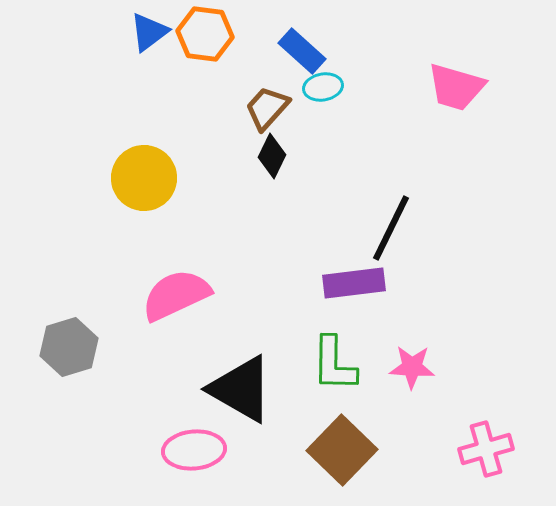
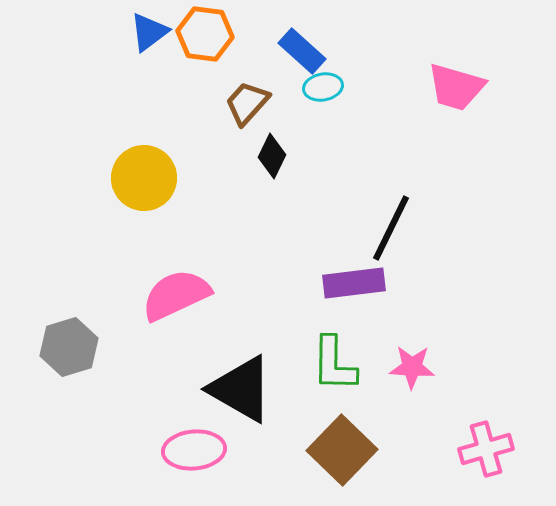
brown trapezoid: moved 20 px left, 5 px up
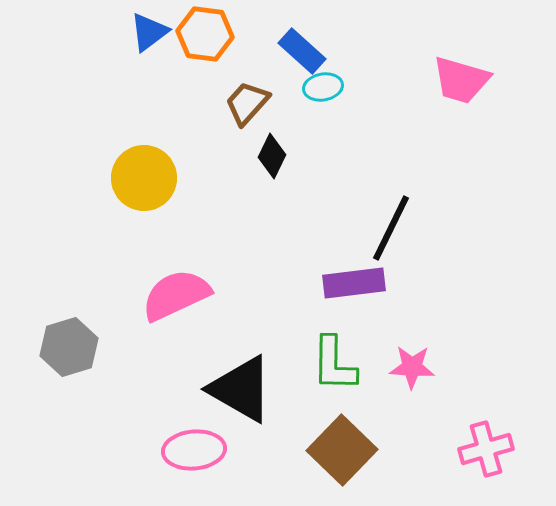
pink trapezoid: moved 5 px right, 7 px up
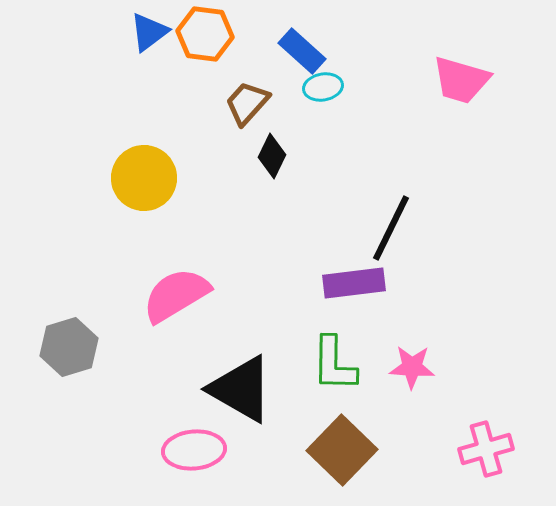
pink semicircle: rotated 6 degrees counterclockwise
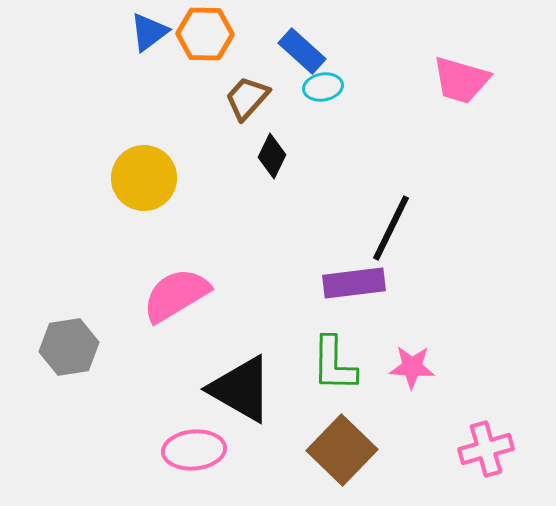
orange hexagon: rotated 6 degrees counterclockwise
brown trapezoid: moved 5 px up
gray hexagon: rotated 8 degrees clockwise
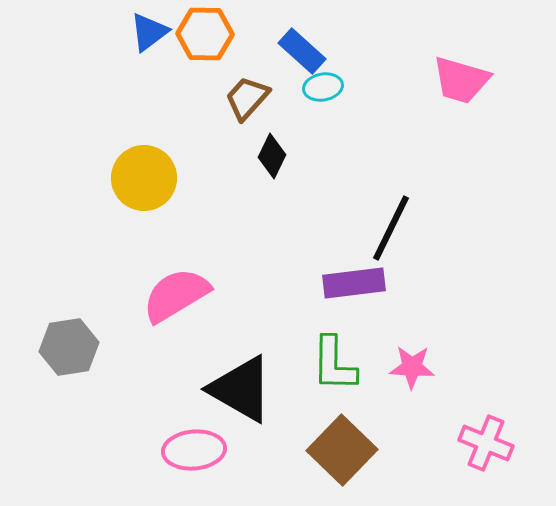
pink cross: moved 6 px up; rotated 38 degrees clockwise
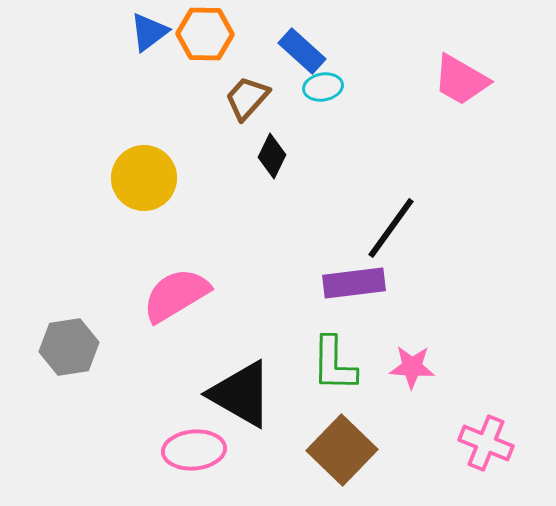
pink trapezoid: rotated 14 degrees clockwise
black line: rotated 10 degrees clockwise
black triangle: moved 5 px down
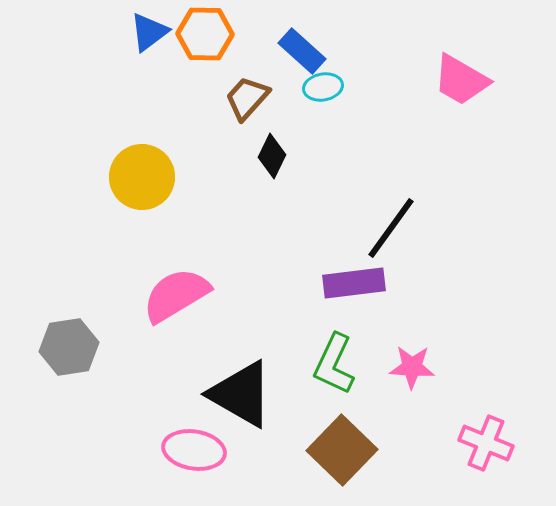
yellow circle: moved 2 px left, 1 px up
green L-shape: rotated 24 degrees clockwise
pink ellipse: rotated 14 degrees clockwise
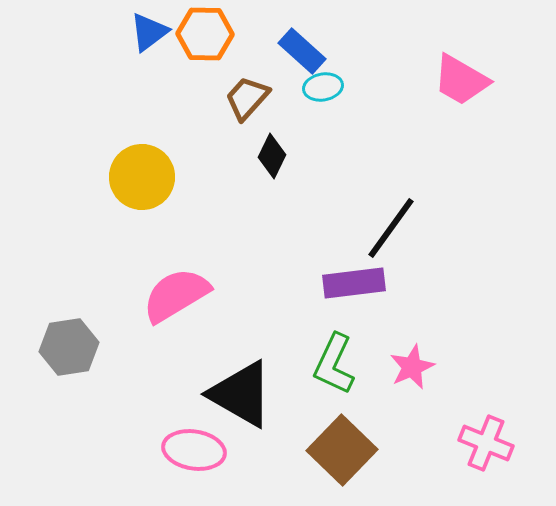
pink star: rotated 27 degrees counterclockwise
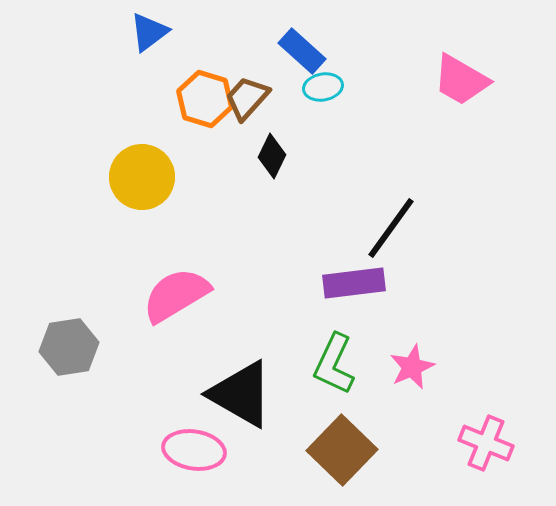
orange hexagon: moved 65 px down; rotated 16 degrees clockwise
